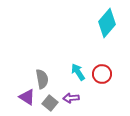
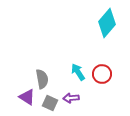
gray square: rotated 14 degrees counterclockwise
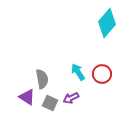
purple arrow: rotated 21 degrees counterclockwise
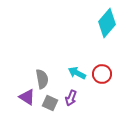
cyan arrow: moved 1 px left, 1 px down; rotated 30 degrees counterclockwise
purple arrow: rotated 42 degrees counterclockwise
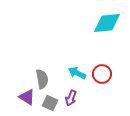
cyan diamond: rotated 44 degrees clockwise
